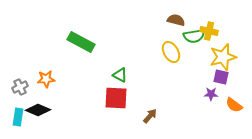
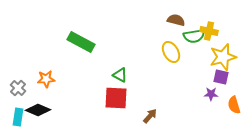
gray cross: moved 2 px left, 1 px down; rotated 21 degrees counterclockwise
orange semicircle: rotated 36 degrees clockwise
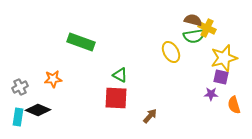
brown semicircle: moved 17 px right
yellow cross: moved 2 px left, 3 px up; rotated 12 degrees clockwise
green rectangle: rotated 8 degrees counterclockwise
yellow star: moved 1 px right, 1 px down
orange star: moved 7 px right
gray cross: moved 2 px right, 1 px up; rotated 21 degrees clockwise
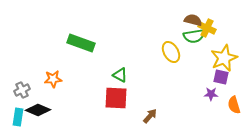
green rectangle: moved 1 px down
yellow star: rotated 8 degrees counterclockwise
gray cross: moved 2 px right, 3 px down
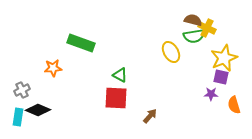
orange star: moved 11 px up
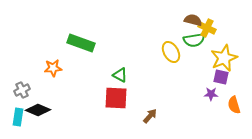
green semicircle: moved 4 px down
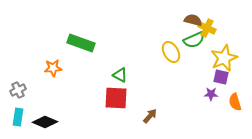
green semicircle: rotated 15 degrees counterclockwise
gray cross: moved 4 px left
orange semicircle: moved 1 px right, 3 px up
black diamond: moved 7 px right, 12 px down
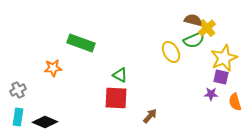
yellow cross: rotated 24 degrees clockwise
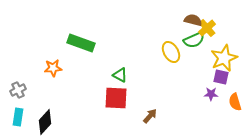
black diamond: rotated 70 degrees counterclockwise
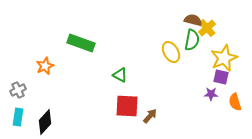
green semicircle: moved 2 px left; rotated 55 degrees counterclockwise
orange star: moved 8 px left, 2 px up; rotated 18 degrees counterclockwise
red square: moved 11 px right, 8 px down
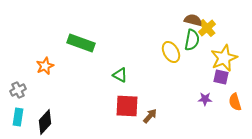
purple star: moved 6 px left, 5 px down
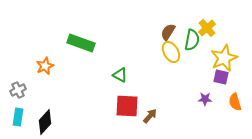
brown semicircle: moved 25 px left, 12 px down; rotated 72 degrees counterclockwise
